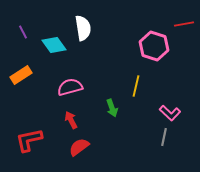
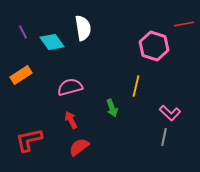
cyan diamond: moved 2 px left, 3 px up
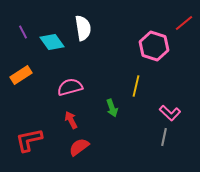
red line: moved 1 px up; rotated 30 degrees counterclockwise
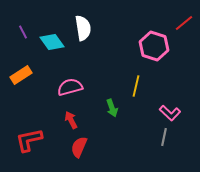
red semicircle: rotated 30 degrees counterclockwise
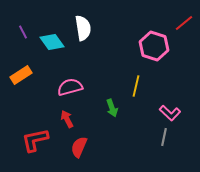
red arrow: moved 4 px left, 1 px up
red L-shape: moved 6 px right
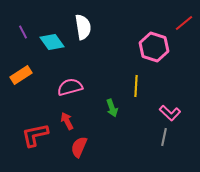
white semicircle: moved 1 px up
pink hexagon: moved 1 px down
yellow line: rotated 10 degrees counterclockwise
red arrow: moved 2 px down
red L-shape: moved 5 px up
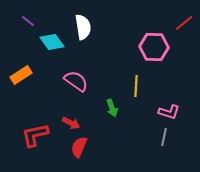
purple line: moved 5 px right, 11 px up; rotated 24 degrees counterclockwise
pink hexagon: rotated 16 degrees counterclockwise
pink semicircle: moved 6 px right, 6 px up; rotated 50 degrees clockwise
pink L-shape: moved 1 px left, 1 px up; rotated 25 degrees counterclockwise
red arrow: moved 4 px right, 2 px down; rotated 144 degrees clockwise
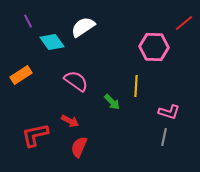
purple line: rotated 24 degrees clockwise
white semicircle: rotated 115 degrees counterclockwise
green arrow: moved 6 px up; rotated 24 degrees counterclockwise
red arrow: moved 1 px left, 2 px up
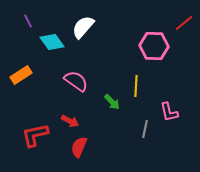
white semicircle: rotated 15 degrees counterclockwise
pink hexagon: moved 1 px up
pink L-shape: rotated 60 degrees clockwise
gray line: moved 19 px left, 8 px up
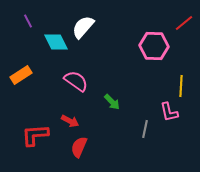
cyan diamond: moved 4 px right; rotated 10 degrees clockwise
yellow line: moved 45 px right
red L-shape: rotated 8 degrees clockwise
